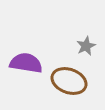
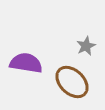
brown ellipse: moved 3 px right, 1 px down; rotated 24 degrees clockwise
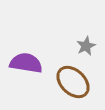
brown ellipse: moved 1 px right
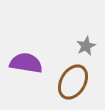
brown ellipse: rotated 76 degrees clockwise
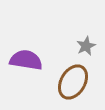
purple semicircle: moved 3 px up
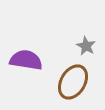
gray star: rotated 18 degrees counterclockwise
